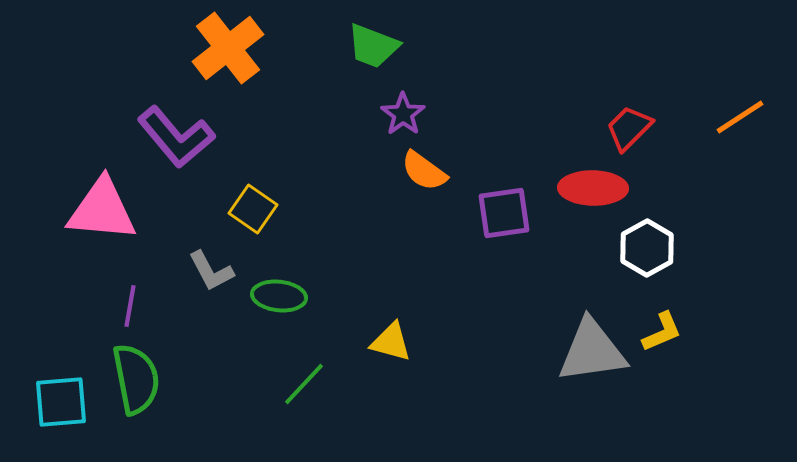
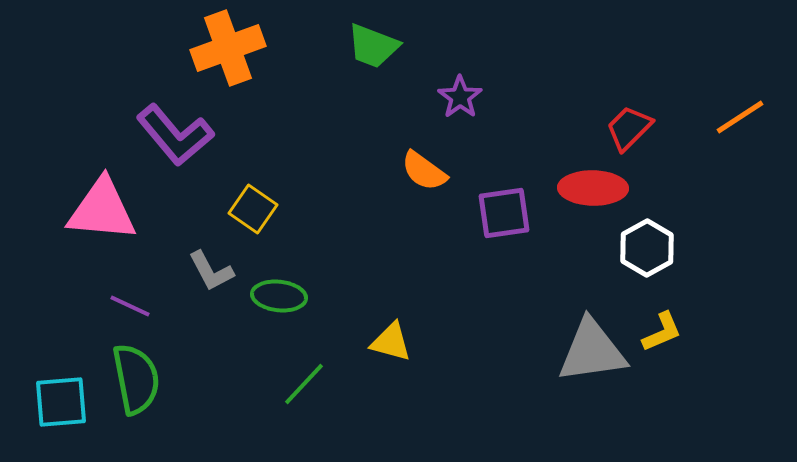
orange cross: rotated 18 degrees clockwise
purple star: moved 57 px right, 17 px up
purple L-shape: moved 1 px left, 2 px up
purple line: rotated 75 degrees counterclockwise
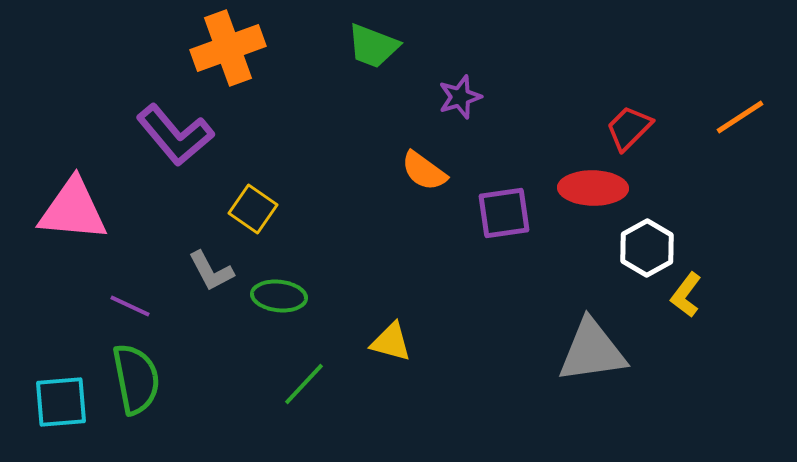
purple star: rotated 18 degrees clockwise
pink triangle: moved 29 px left
yellow L-shape: moved 24 px right, 37 px up; rotated 150 degrees clockwise
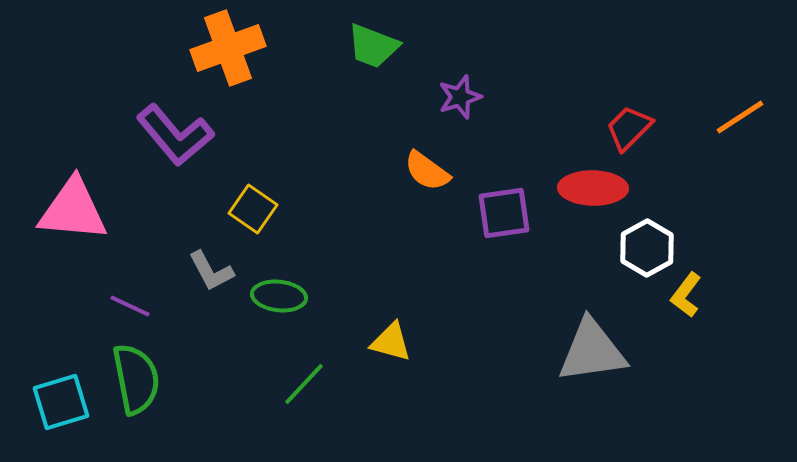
orange semicircle: moved 3 px right
cyan square: rotated 12 degrees counterclockwise
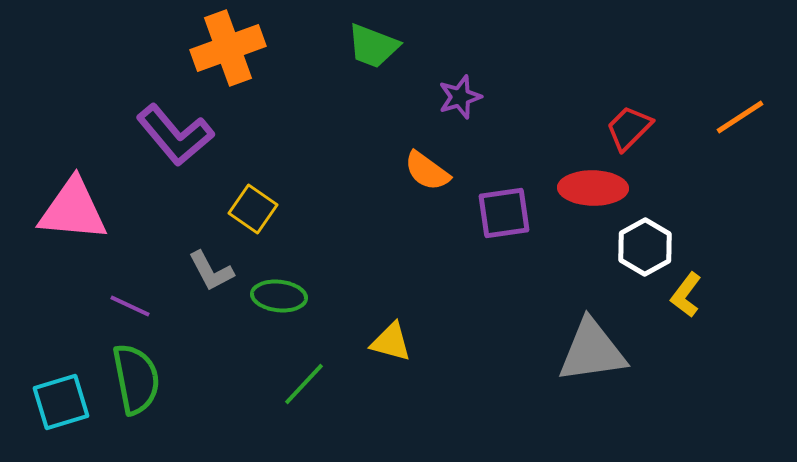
white hexagon: moved 2 px left, 1 px up
